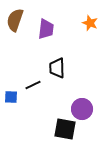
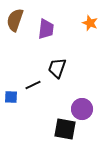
black trapezoid: rotated 20 degrees clockwise
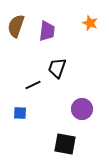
brown semicircle: moved 1 px right, 6 px down
purple trapezoid: moved 1 px right, 2 px down
blue square: moved 9 px right, 16 px down
black square: moved 15 px down
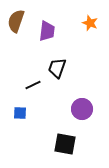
brown semicircle: moved 5 px up
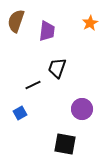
orange star: rotated 21 degrees clockwise
blue square: rotated 32 degrees counterclockwise
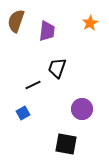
blue square: moved 3 px right
black square: moved 1 px right
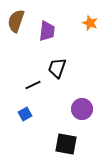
orange star: rotated 21 degrees counterclockwise
blue square: moved 2 px right, 1 px down
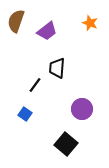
purple trapezoid: rotated 45 degrees clockwise
black trapezoid: rotated 15 degrees counterclockwise
black line: moved 2 px right; rotated 28 degrees counterclockwise
blue square: rotated 24 degrees counterclockwise
black square: rotated 30 degrees clockwise
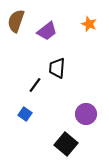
orange star: moved 1 px left, 1 px down
purple circle: moved 4 px right, 5 px down
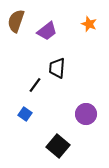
black square: moved 8 px left, 2 px down
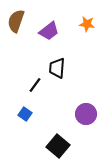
orange star: moved 2 px left; rotated 14 degrees counterclockwise
purple trapezoid: moved 2 px right
